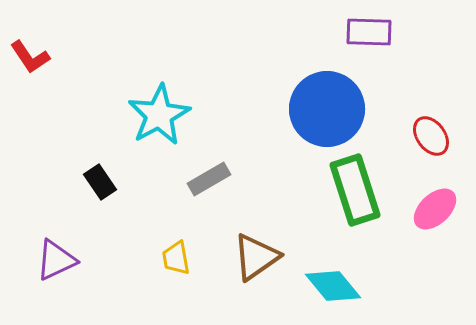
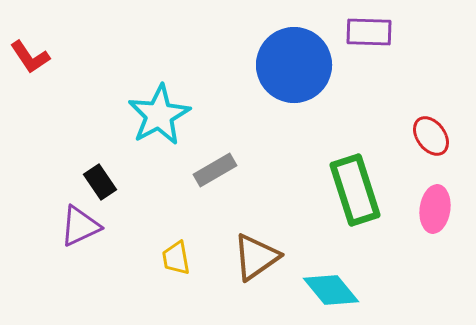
blue circle: moved 33 px left, 44 px up
gray rectangle: moved 6 px right, 9 px up
pink ellipse: rotated 39 degrees counterclockwise
purple triangle: moved 24 px right, 34 px up
cyan diamond: moved 2 px left, 4 px down
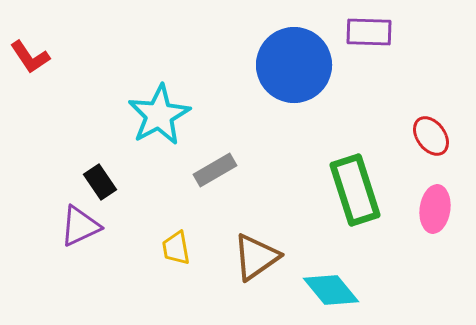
yellow trapezoid: moved 10 px up
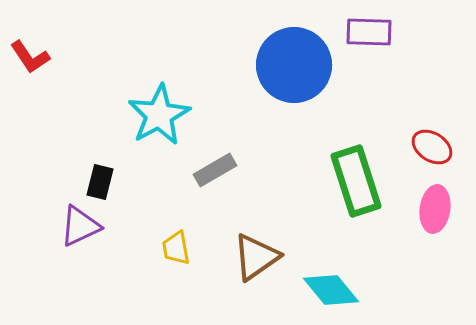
red ellipse: moved 1 px right, 11 px down; rotated 21 degrees counterclockwise
black rectangle: rotated 48 degrees clockwise
green rectangle: moved 1 px right, 9 px up
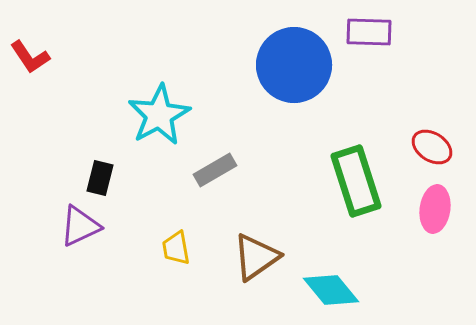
black rectangle: moved 4 px up
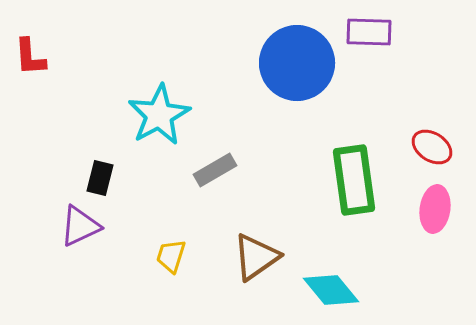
red L-shape: rotated 30 degrees clockwise
blue circle: moved 3 px right, 2 px up
green rectangle: moved 2 px left, 1 px up; rotated 10 degrees clockwise
yellow trapezoid: moved 5 px left, 8 px down; rotated 27 degrees clockwise
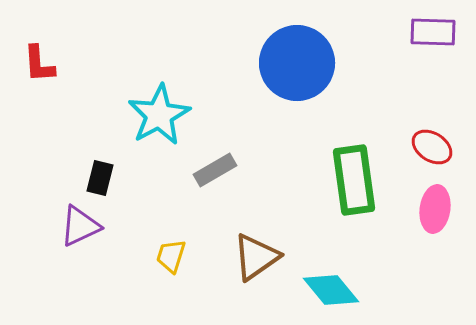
purple rectangle: moved 64 px right
red L-shape: moved 9 px right, 7 px down
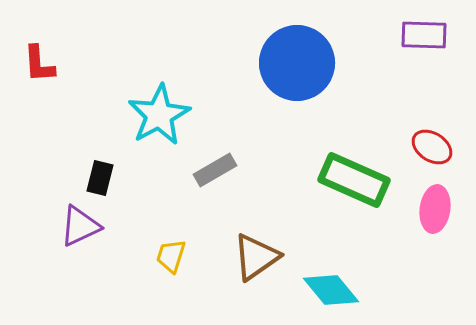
purple rectangle: moved 9 px left, 3 px down
green rectangle: rotated 58 degrees counterclockwise
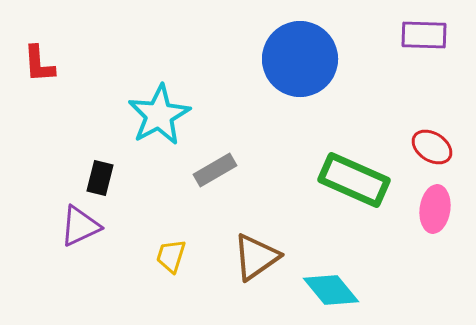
blue circle: moved 3 px right, 4 px up
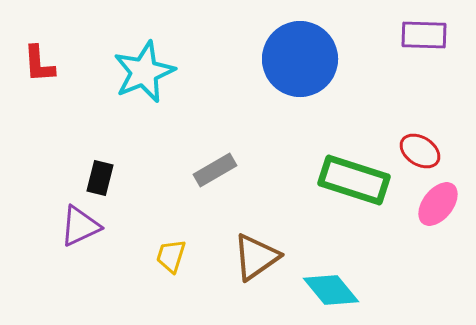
cyan star: moved 15 px left, 43 px up; rotated 6 degrees clockwise
red ellipse: moved 12 px left, 4 px down
green rectangle: rotated 6 degrees counterclockwise
pink ellipse: moved 3 px right, 5 px up; rotated 30 degrees clockwise
